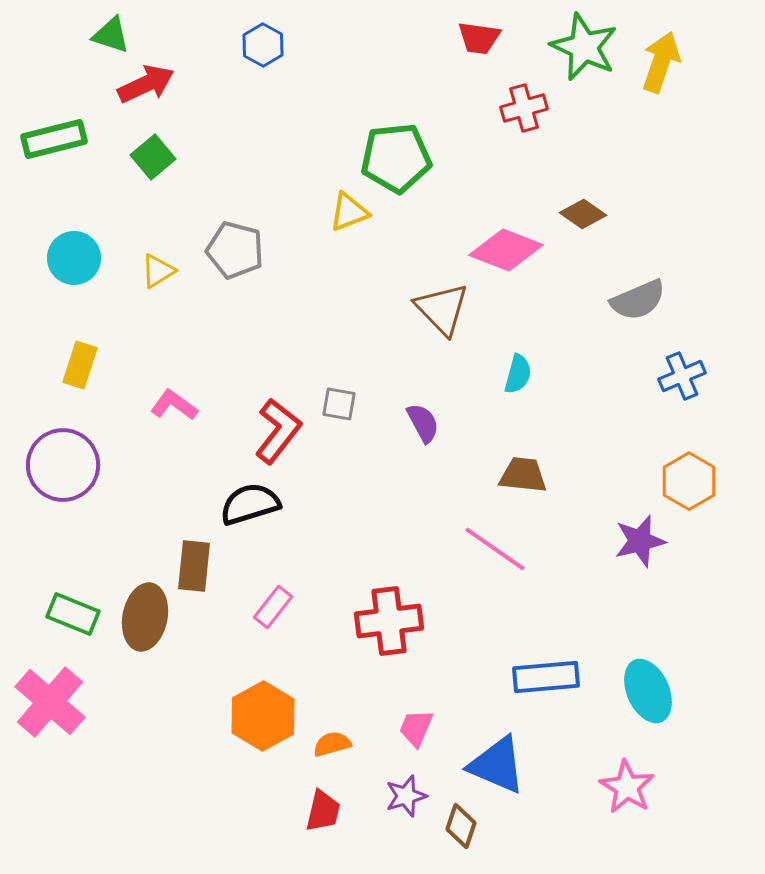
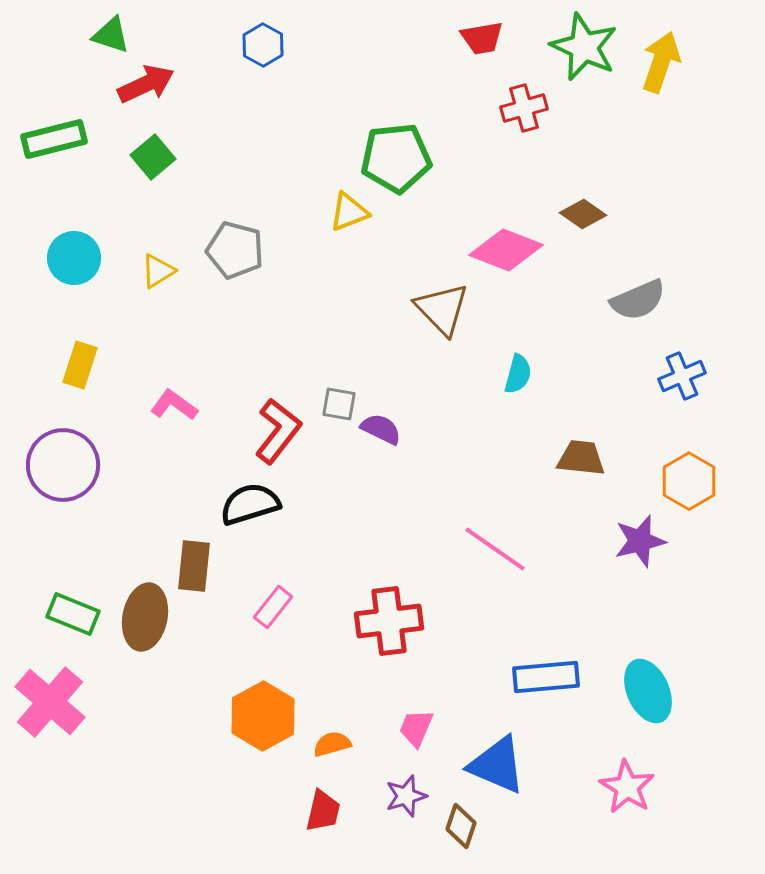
red trapezoid at (479, 38): moved 3 px right; rotated 18 degrees counterclockwise
purple semicircle at (423, 423): moved 42 px left, 6 px down; rotated 36 degrees counterclockwise
brown trapezoid at (523, 475): moved 58 px right, 17 px up
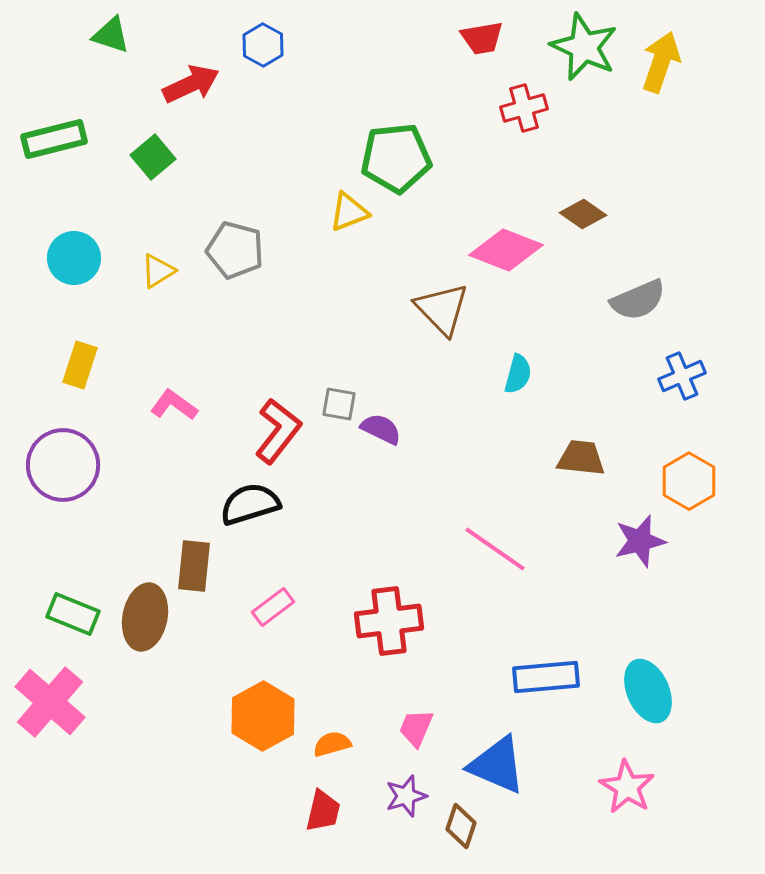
red arrow at (146, 84): moved 45 px right
pink rectangle at (273, 607): rotated 15 degrees clockwise
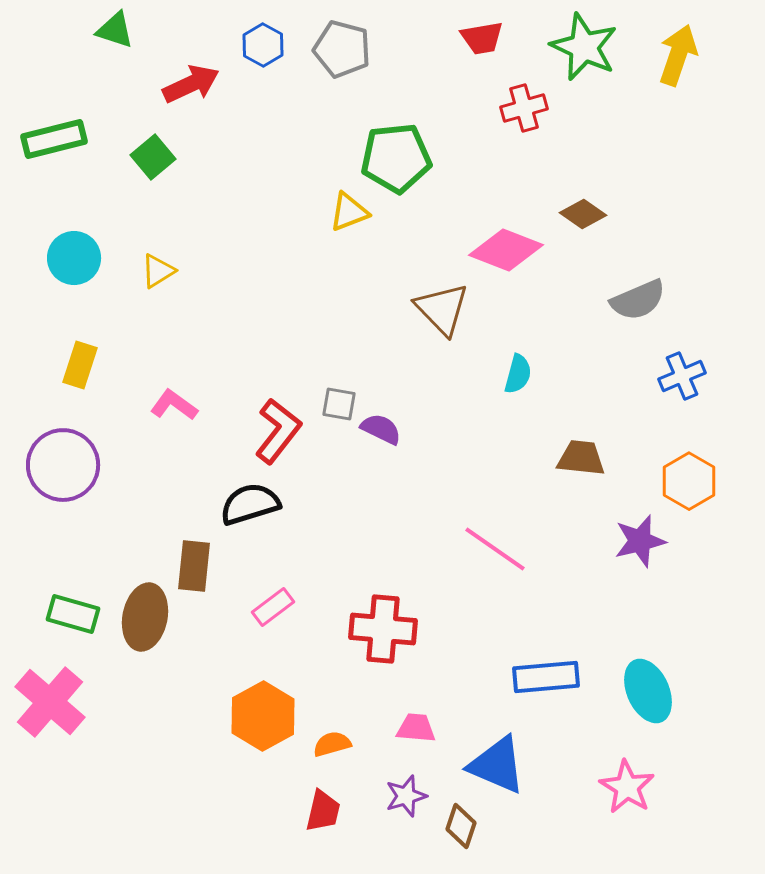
green triangle at (111, 35): moved 4 px right, 5 px up
yellow arrow at (661, 62): moved 17 px right, 7 px up
gray pentagon at (235, 250): moved 107 px right, 201 px up
green rectangle at (73, 614): rotated 6 degrees counterclockwise
red cross at (389, 621): moved 6 px left, 8 px down; rotated 12 degrees clockwise
pink trapezoid at (416, 728): rotated 72 degrees clockwise
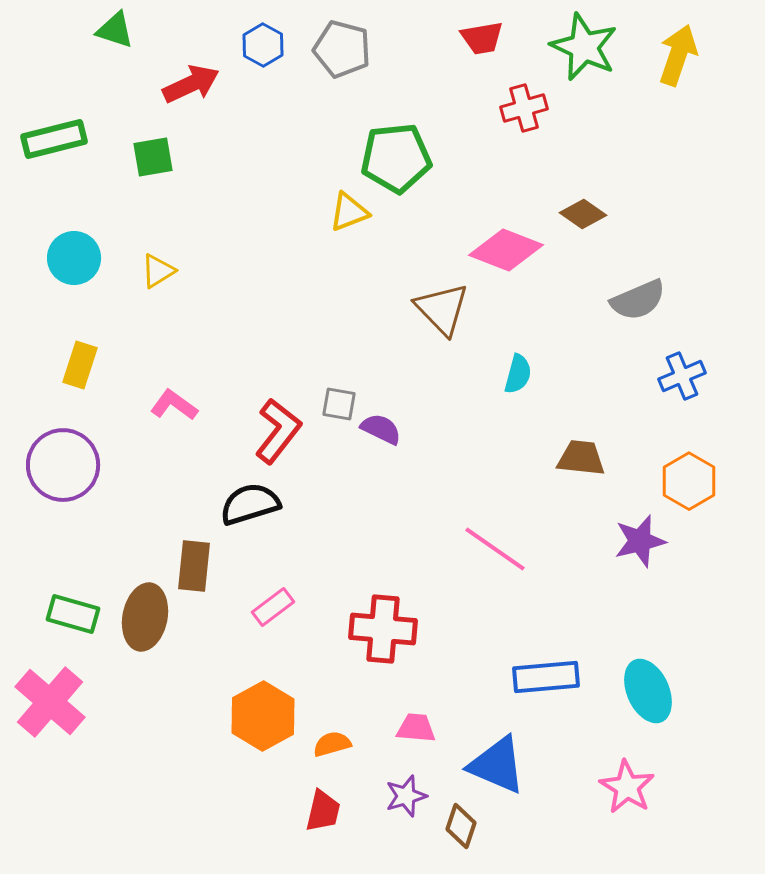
green square at (153, 157): rotated 30 degrees clockwise
